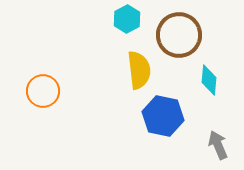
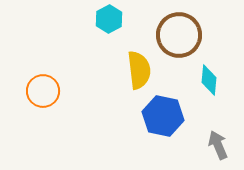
cyan hexagon: moved 18 px left
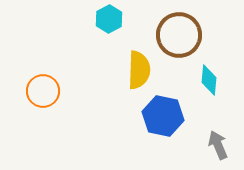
yellow semicircle: rotated 9 degrees clockwise
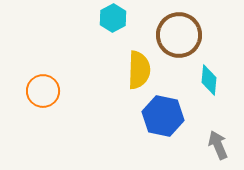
cyan hexagon: moved 4 px right, 1 px up
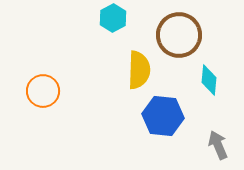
blue hexagon: rotated 6 degrees counterclockwise
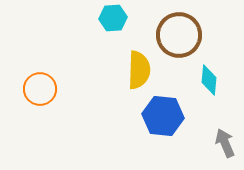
cyan hexagon: rotated 24 degrees clockwise
orange circle: moved 3 px left, 2 px up
gray arrow: moved 7 px right, 2 px up
